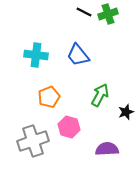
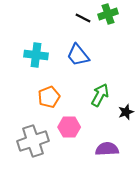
black line: moved 1 px left, 6 px down
pink hexagon: rotated 15 degrees counterclockwise
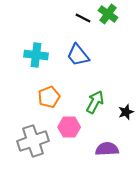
green cross: rotated 36 degrees counterclockwise
green arrow: moved 5 px left, 7 px down
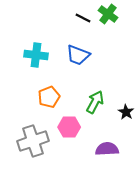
blue trapezoid: rotated 30 degrees counterclockwise
black star: rotated 21 degrees counterclockwise
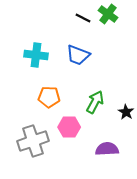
orange pentagon: rotated 25 degrees clockwise
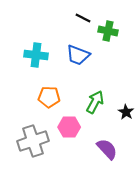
green cross: moved 17 px down; rotated 24 degrees counterclockwise
purple semicircle: rotated 50 degrees clockwise
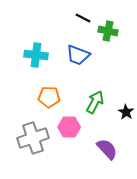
gray cross: moved 3 px up
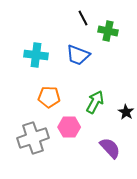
black line: rotated 35 degrees clockwise
purple semicircle: moved 3 px right, 1 px up
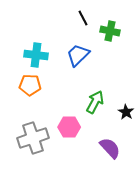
green cross: moved 2 px right
blue trapezoid: rotated 115 degrees clockwise
orange pentagon: moved 19 px left, 12 px up
